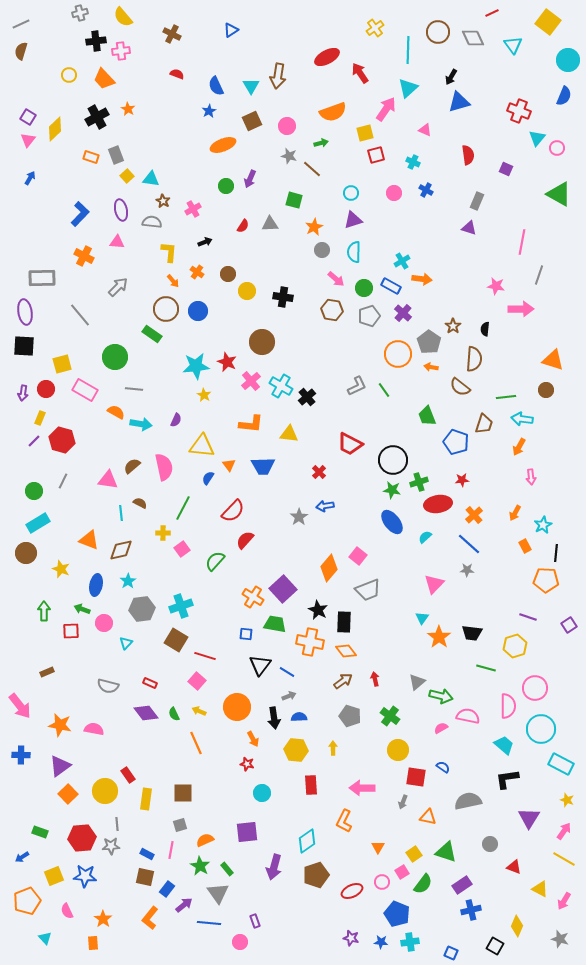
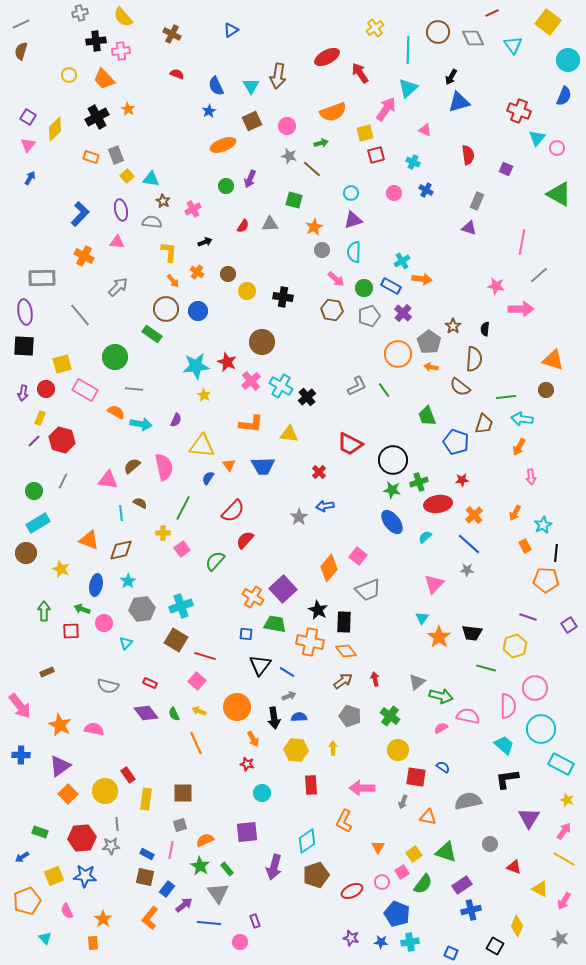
pink triangle at (28, 140): moved 5 px down
gray line at (539, 275): rotated 30 degrees clockwise
orange star at (60, 725): rotated 15 degrees clockwise
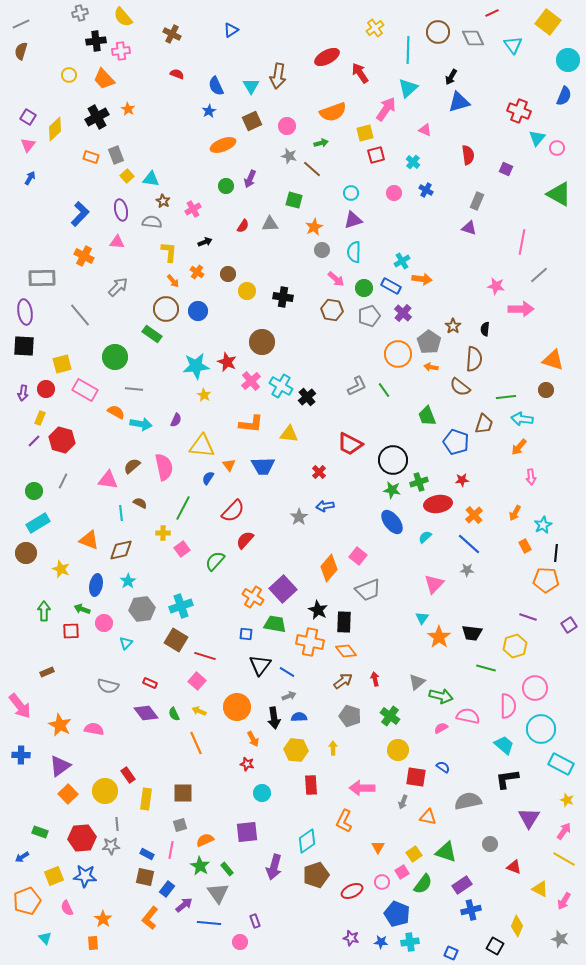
cyan cross at (413, 162): rotated 16 degrees clockwise
orange arrow at (519, 447): rotated 12 degrees clockwise
pink semicircle at (67, 911): moved 3 px up
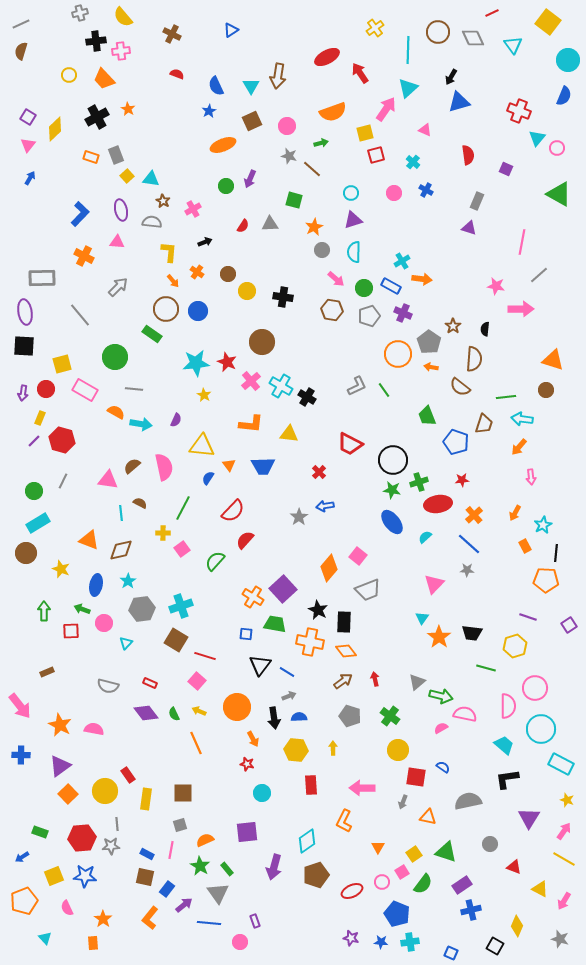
purple cross at (403, 313): rotated 18 degrees counterclockwise
cyan star at (196, 366): moved 3 px up
black cross at (307, 397): rotated 18 degrees counterclockwise
pink semicircle at (468, 716): moved 3 px left, 2 px up
orange pentagon at (27, 901): moved 3 px left
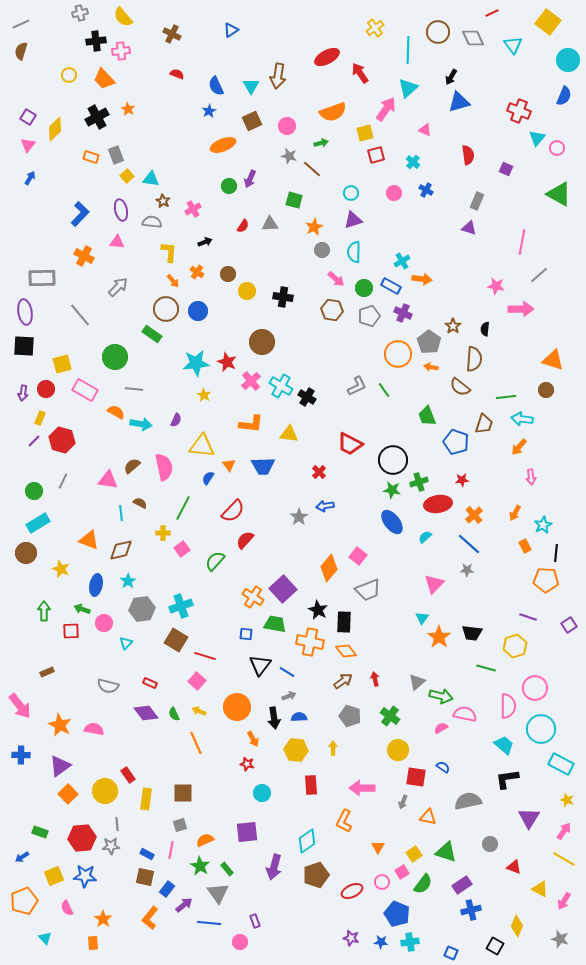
green circle at (226, 186): moved 3 px right
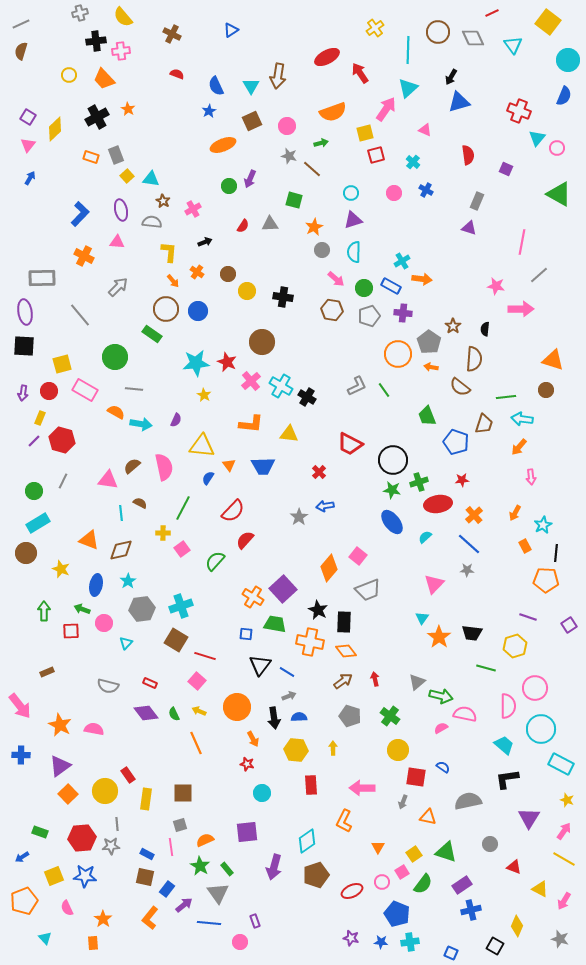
purple cross at (403, 313): rotated 18 degrees counterclockwise
red circle at (46, 389): moved 3 px right, 2 px down
pink line at (171, 850): moved 3 px up; rotated 18 degrees counterclockwise
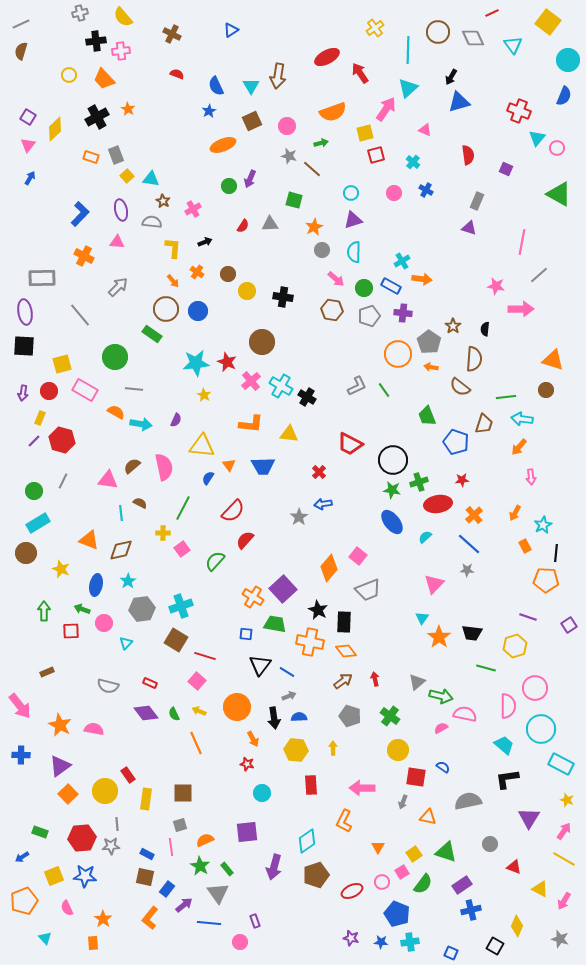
yellow L-shape at (169, 252): moved 4 px right, 4 px up
blue arrow at (325, 506): moved 2 px left, 2 px up
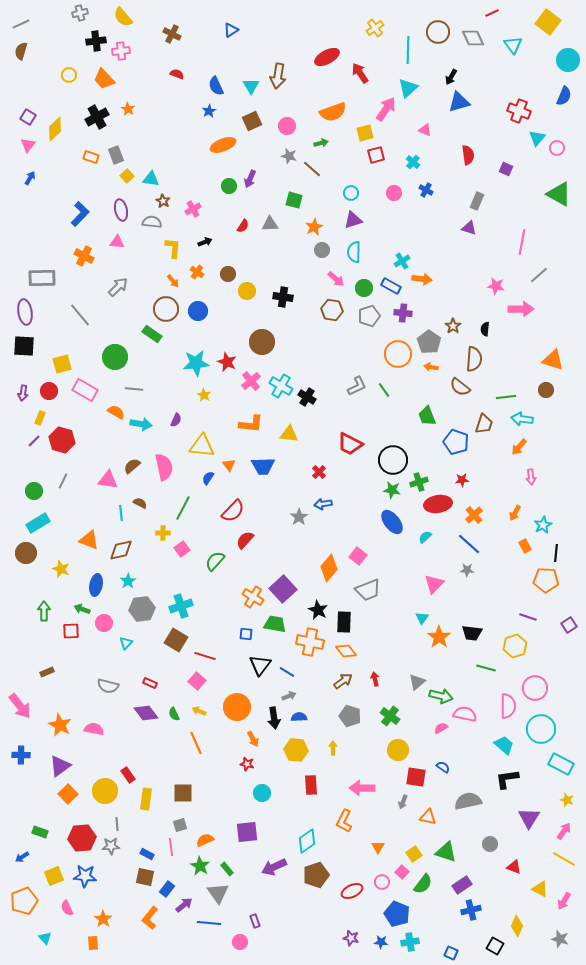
purple arrow at (274, 867): rotated 50 degrees clockwise
pink square at (402, 872): rotated 16 degrees counterclockwise
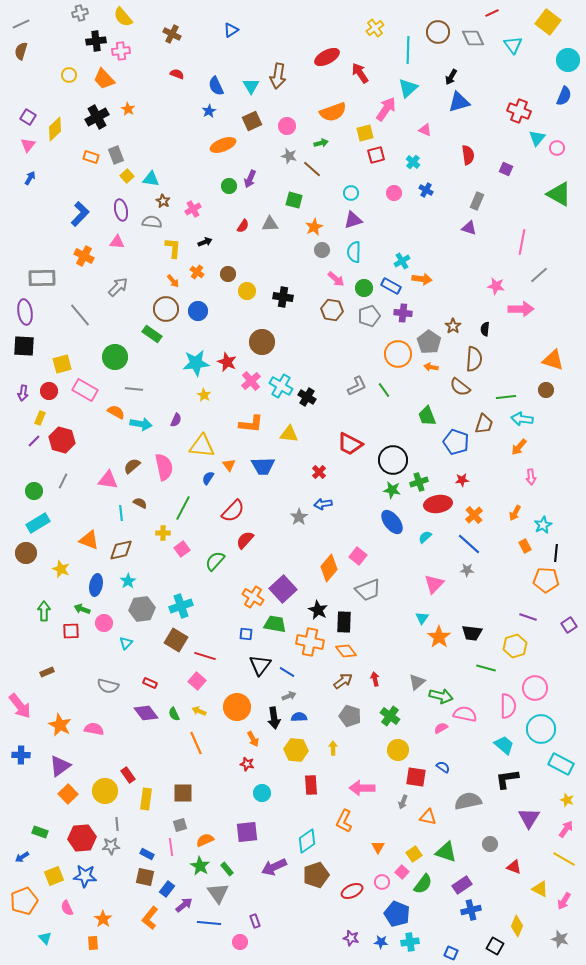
pink arrow at (564, 831): moved 2 px right, 2 px up
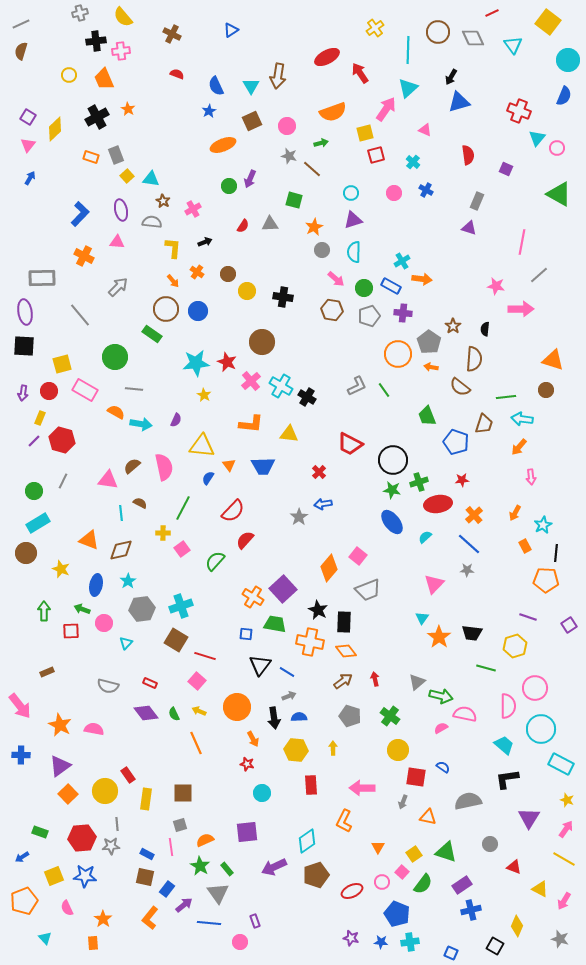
orange trapezoid at (104, 79): rotated 20 degrees clockwise
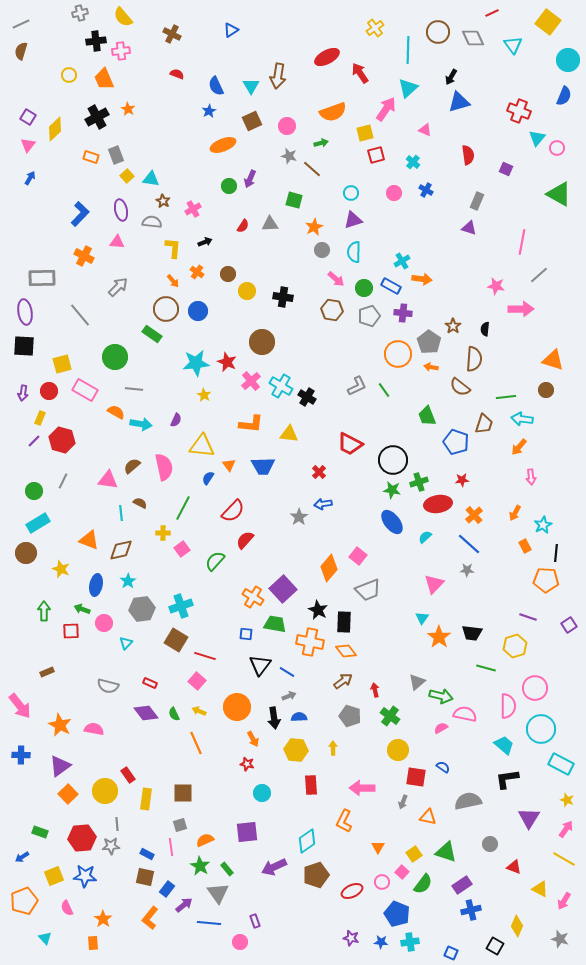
red arrow at (375, 679): moved 11 px down
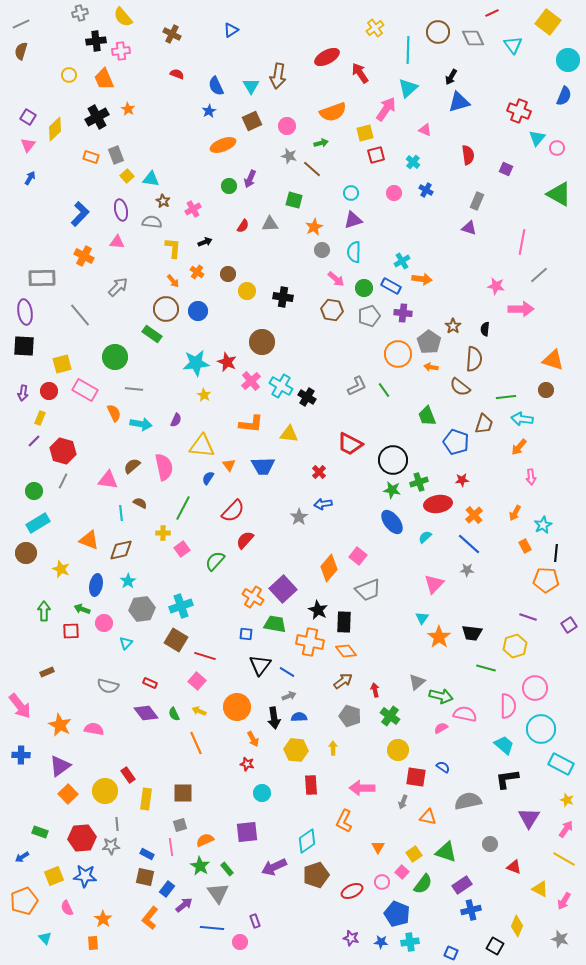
orange semicircle at (116, 412): moved 2 px left, 1 px down; rotated 36 degrees clockwise
red hexagon at (62, 440): moved 1 px right, 11 px down
blue line at (209, 923): moved 3 px right, 5 px down
